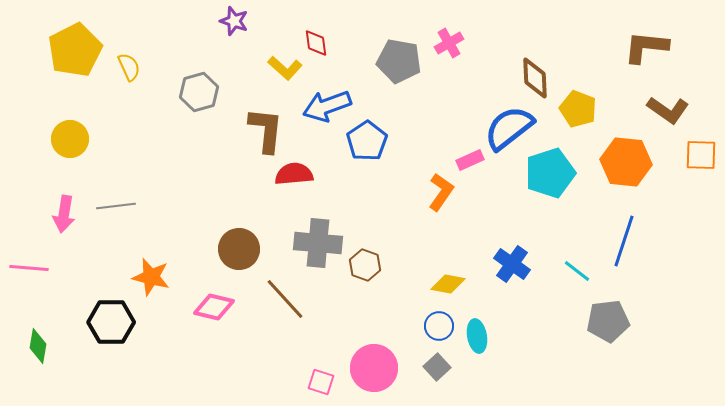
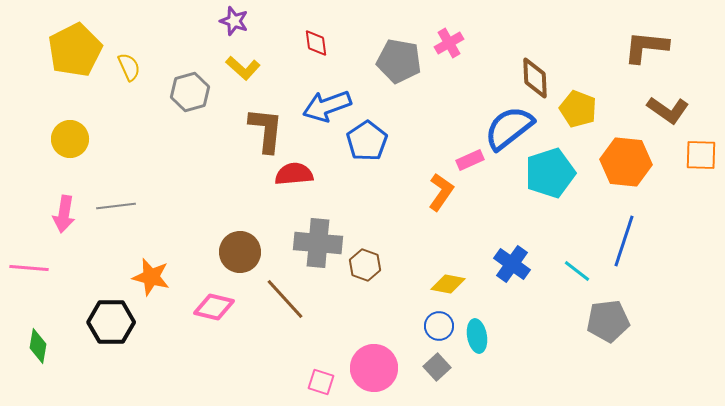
yellow L-shape at (285, 68): moved 42 px left
gray hexagon at (199, 92): moved 9 px left
brown circle at (239, 249): moved 1 px right, 3 px down
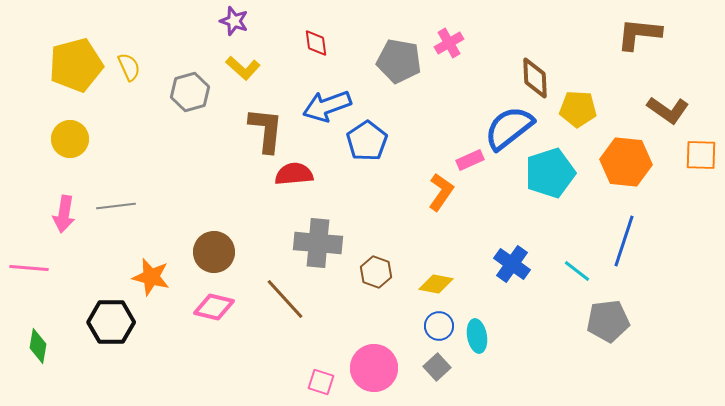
brown L-shape at (646, 47): moved 7 px left, 13 px up
yellow pentagon at (75, 50): moved 1 px right, 15 px down; rotated 12 degrees clockwise
yellow pentagon at (578, 109): rotated 18 degrees counterclockwise
brown circle at (240, 252): moved 26 px left
brown hexagon at (365, 265): moved 11 px right, 7 px down
yellow diamond at (448, 284): moved 12 px left
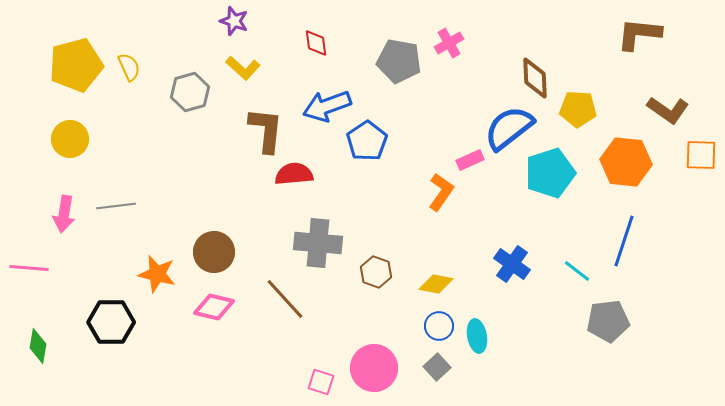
orange star at (151, 277): moved 6 px right, 3 px up
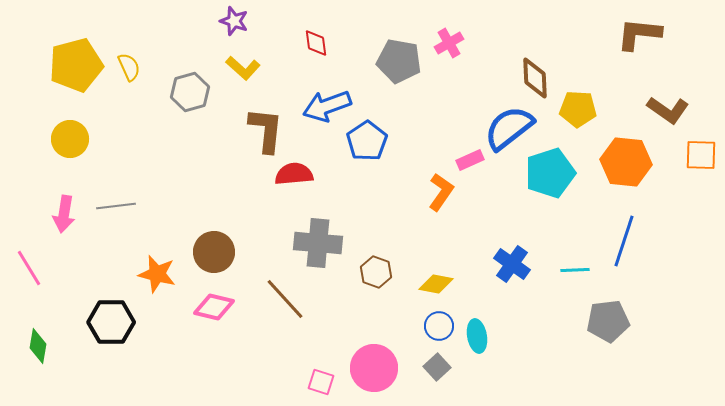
pink line at (29, 268): rotated 54 degrees clockwise
cyan line at (577, 271): moved 2 px left, 1 px up; rotated 40 degrees counterclockwise
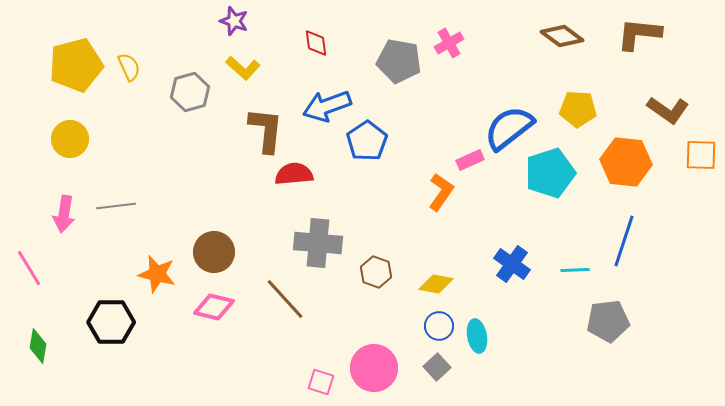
brown diamond at (535, 78): moved 27 px right, 42 px up; rotated 51 degrees counterclockwise
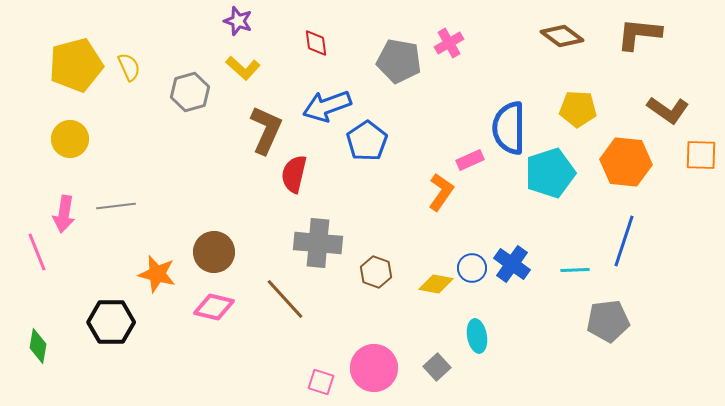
purple star at (234, 21): moved 4 px right
blue semicircle at (509, 128): rotated 52 degrees counterclockwise
brown L-shape at (266, 130): rotated 18 degrees clockwise
red semicircle at (294, 174): rotated 72 degrees counterclockwise
pink line at (29, 268): moved 8 px right, 16 px up; rotated 9 degrees clockwise
blue circle at (439, 326): moved 33 px right, 58 px up
